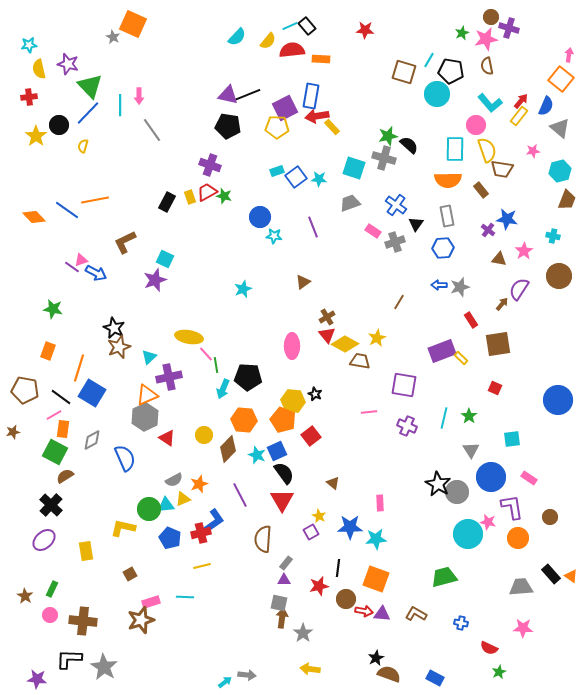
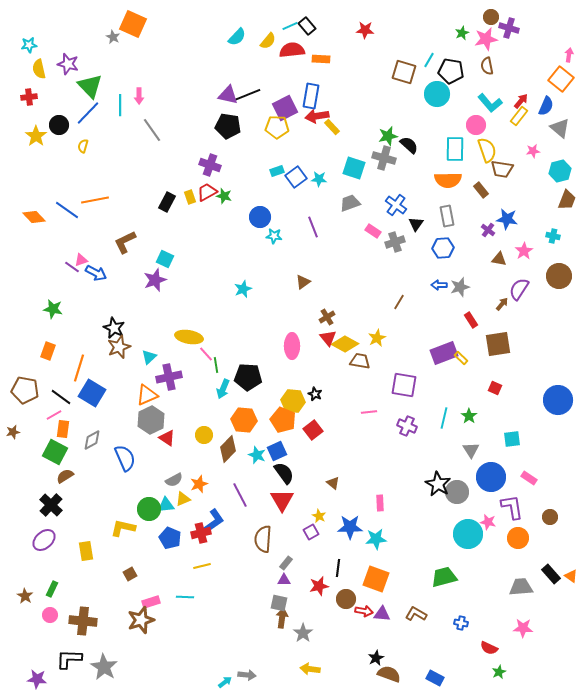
red triangle at (327, 335): moved 1 px right, 3 px down
purple rectangle at (442, 351): moved 2 px right, 2 px down
gray hexagon at (145, 417): moved 6 px right, 3 px down
red square at (311, 436): moved 2 px right, 6 px up
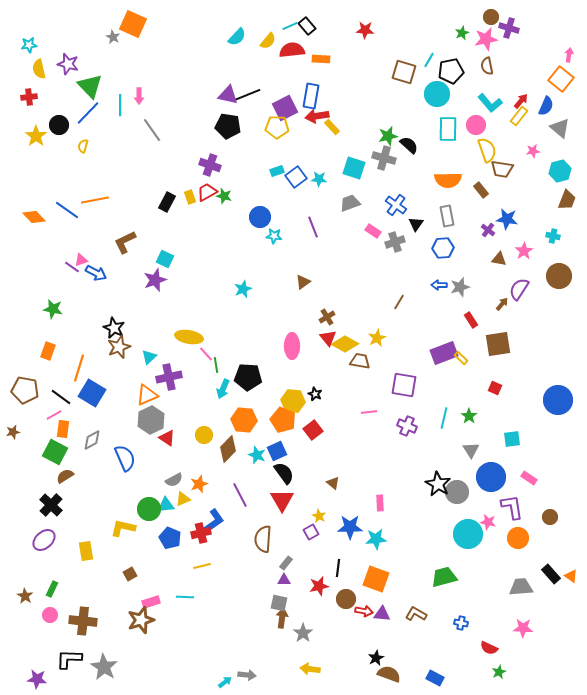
black pentagon at (451, 71): rotated 20 degrees counterclockwise
cyan rectangle at (455, 149): moved 7 px left, 20 px up
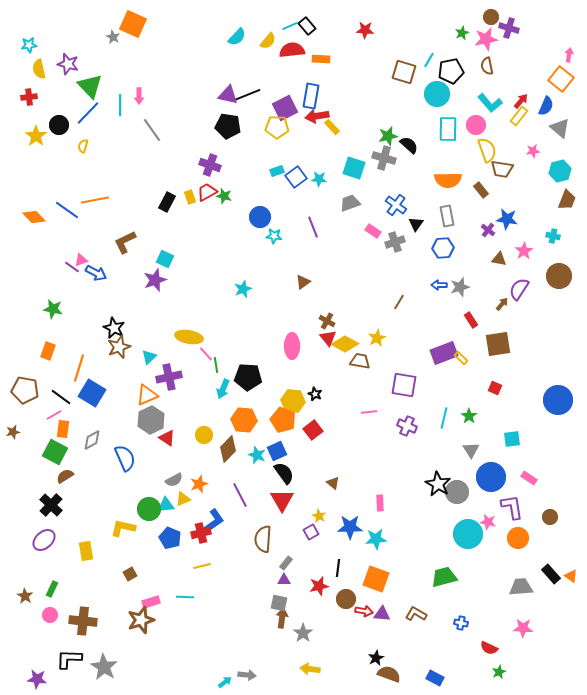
brown cross at (327, 317): moved 4 px down; rotated 28 degrees counterclockwise
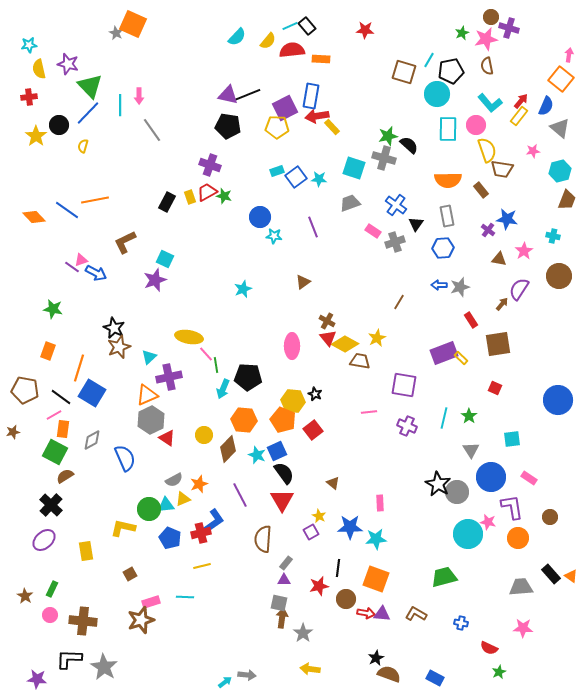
gray star at (113, 37): moved 3 px right, 4 px up
red arrow at (364, 611): moved 2 px right, 2 px down
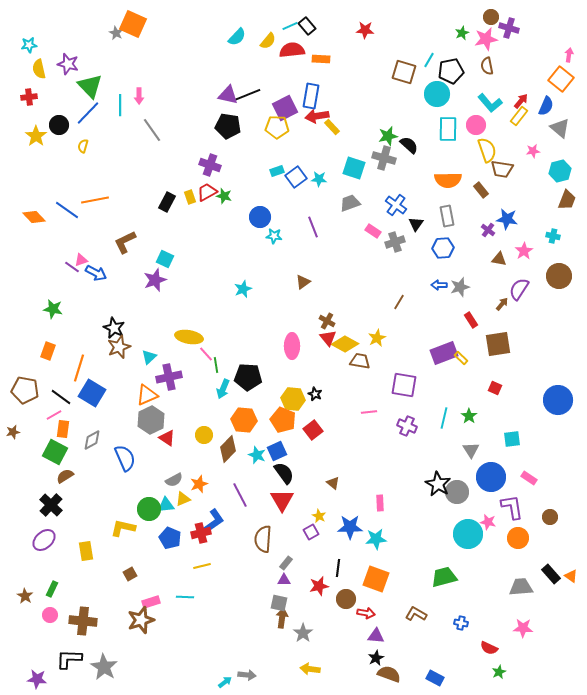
yellow hexagon at (293, 401): moved 2 px up
purple triangle at (382, 614): moved 6 px left, 22 px down
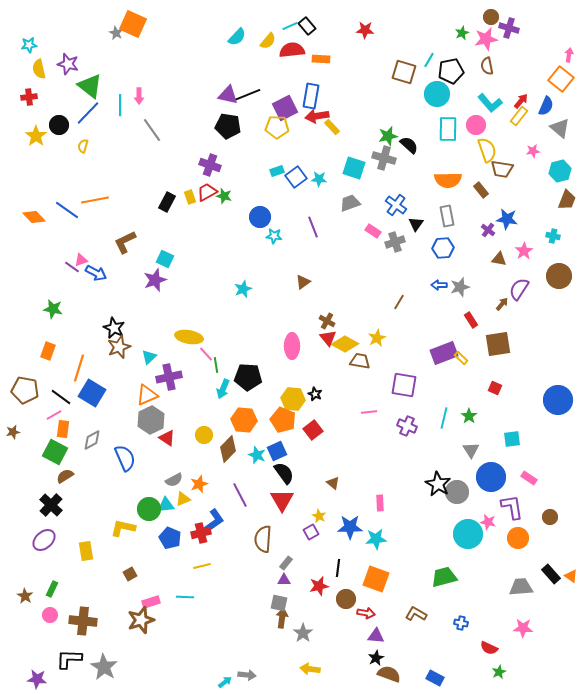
green triangle at (90, 86): rotated 8 degrees counterclockwise
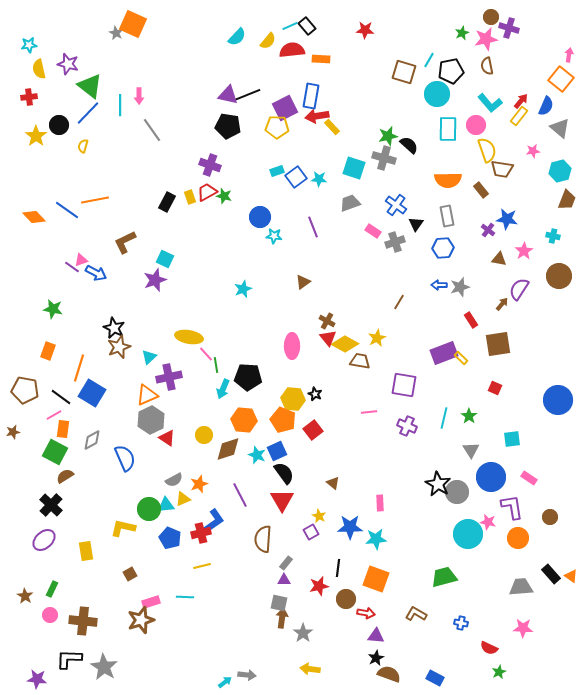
brown diamond at (228, 449): rotated 28 degrees clockwise
